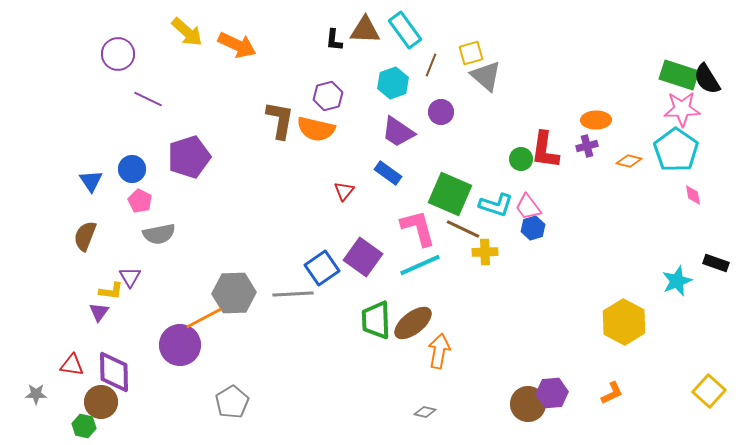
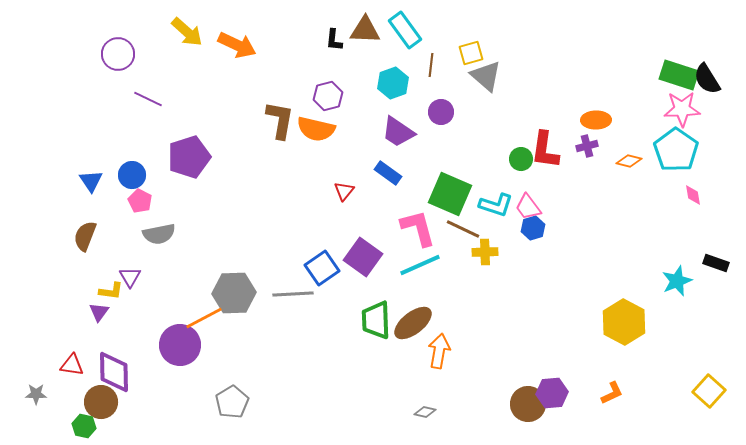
brown line at (431, 65): rotated 15 degrees counterclockwise
blue circle at (132, 169): moved 6 px down
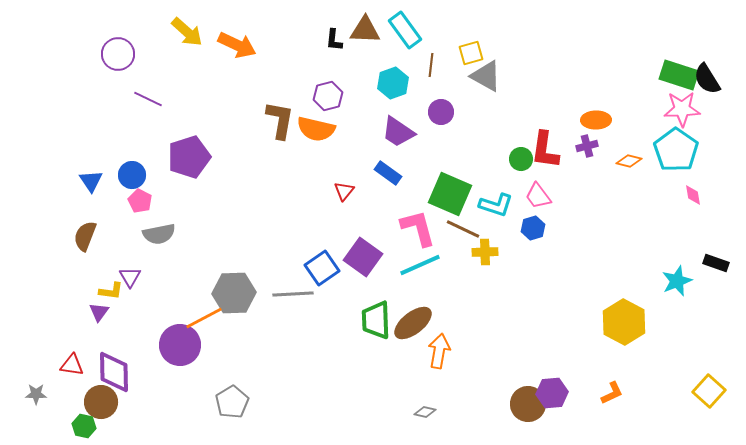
gray triangle at (486, 76): rotated 12 degrees counterclockwise
pink trapezoid at (528, 207): moved 10 px right, 11 px up
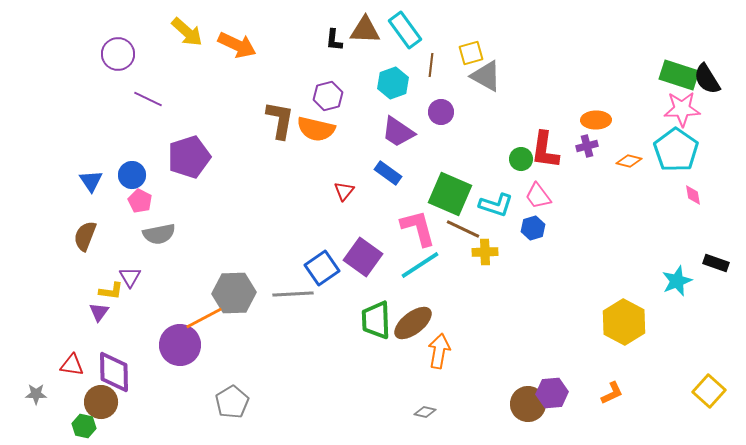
cyan line at (420, 265): rotated 9 degrees counterclockwise
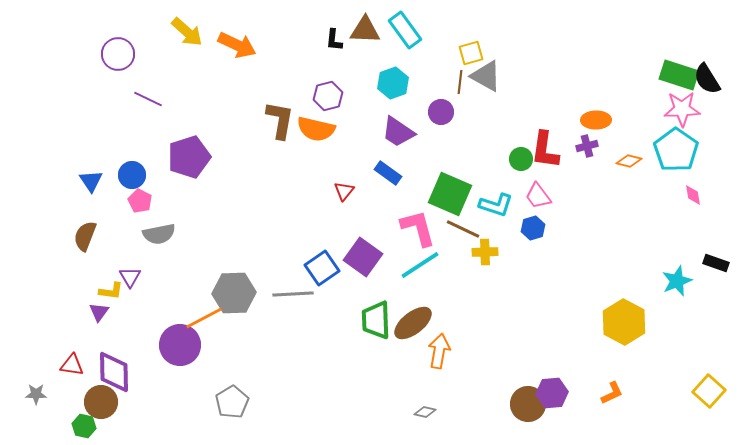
brown line at (431, 65): moved 29 px right, 17 px down
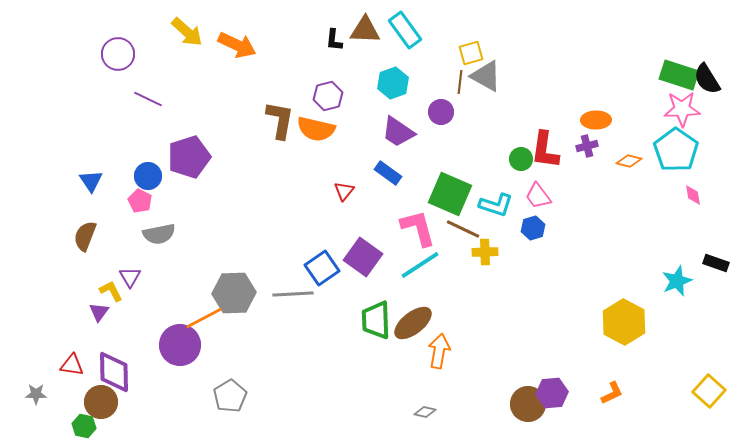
blue circle at (132, 175): moved 16 px right, 1 px down
yellow L-shape at (111, 291): rotated 125 degrees counterclockwise
gray pentagon at (232, 402): moved 2 px left, 6 px up
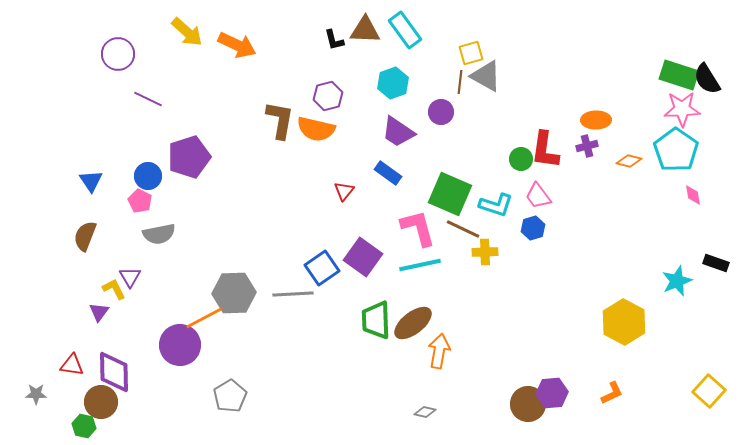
black L-shape at (334, 40): rotated 20 degrees counterclockwise
cyan line at (420, 265): rotated 21 degrees clockwise
yellow L-shape at (111, 291): moved 3 px right, 2 px up
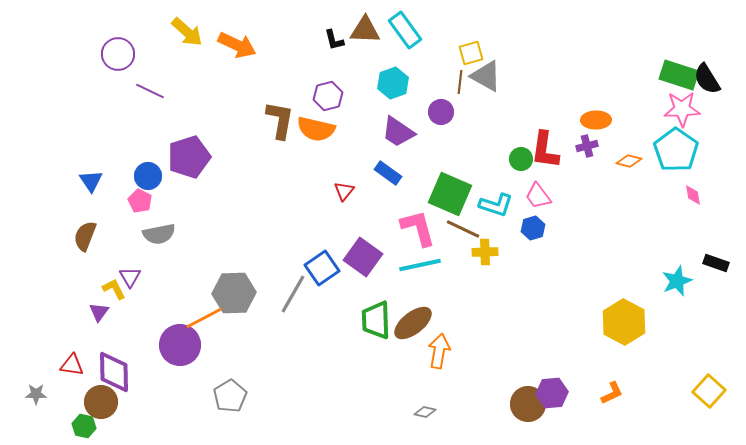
purple line at (148, 99): moved 2 px right, 8 px up
gray line at (293, 294): rotated 57 degrees counterclockwise
